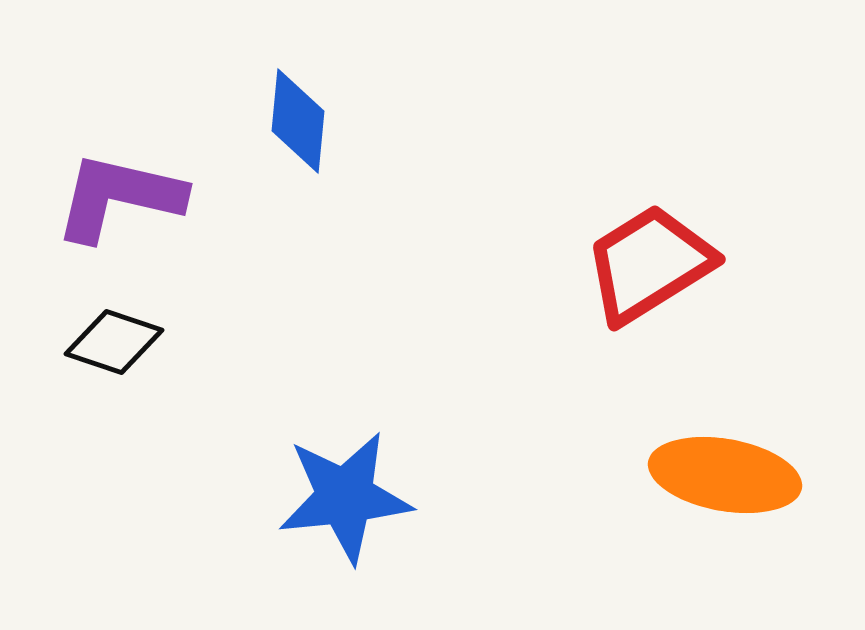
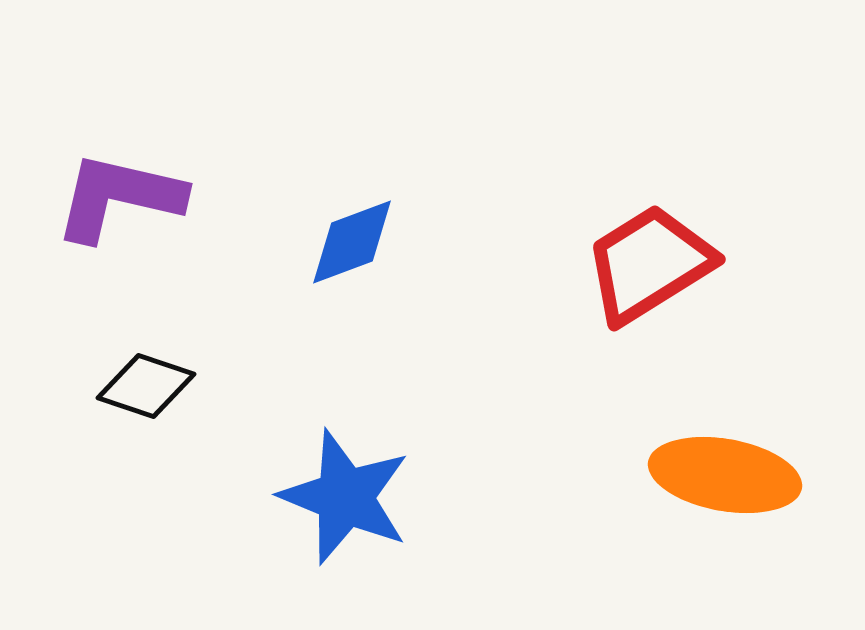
blue diamond: moved 54 px right, 121 px down; rotated 64 degrees clockwise
black diamond: moved 32 px right, 44 px down
blue star: rotated 28 degrees clockwise
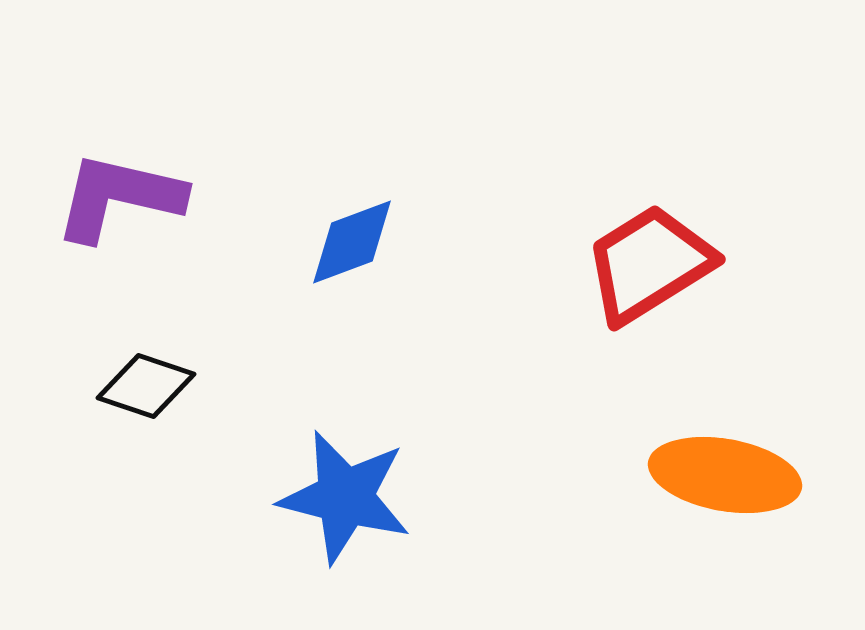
blue star: rotated 8 degrees counterclockwise
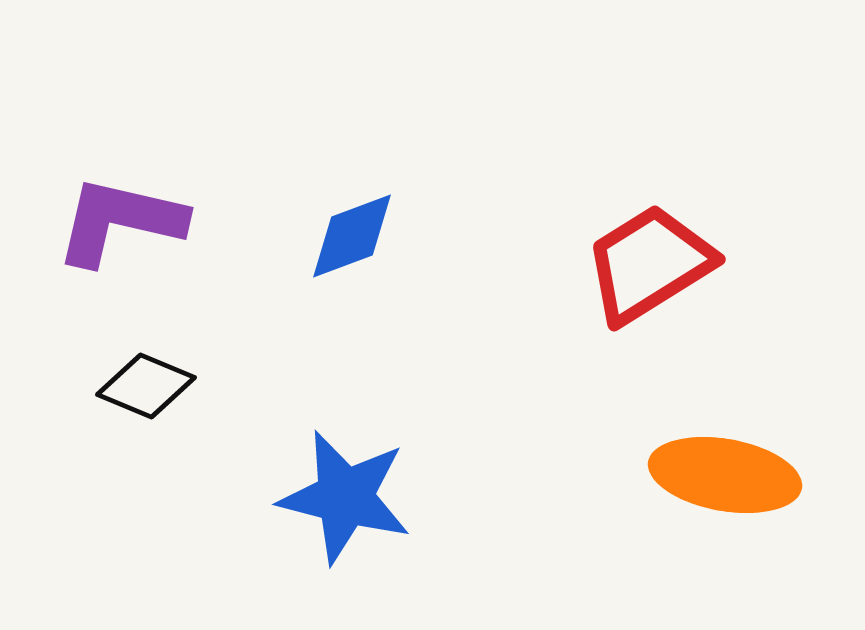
purple L-shape: moved 1 px right, 24 px down
blue diamond: moved 6 px up
black diamond: rotated 4 degrees clockwise
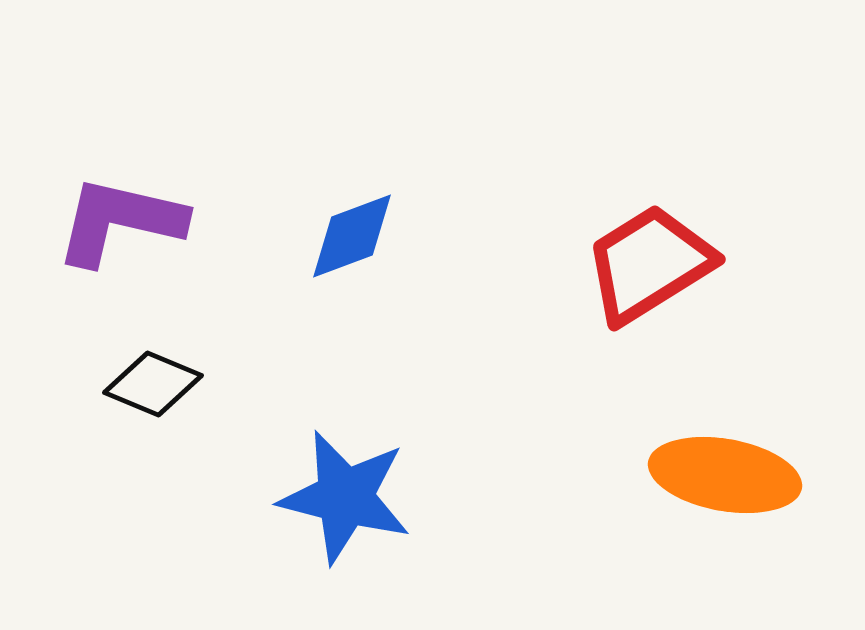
black diamond: moved 7 px right, 2 px up
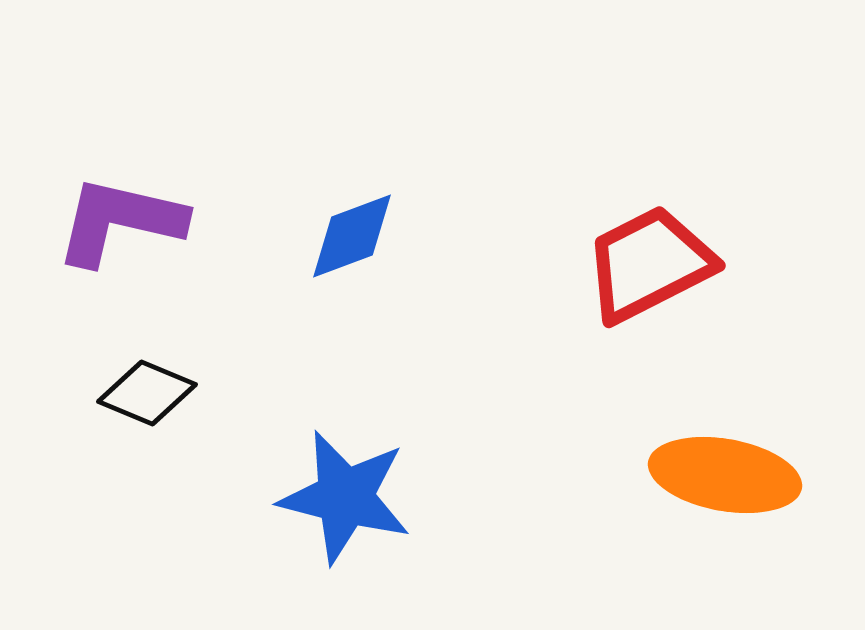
red trapezoid: rotated 5 degrees clockwise
black diamond: moved 6 px left, 9 px down
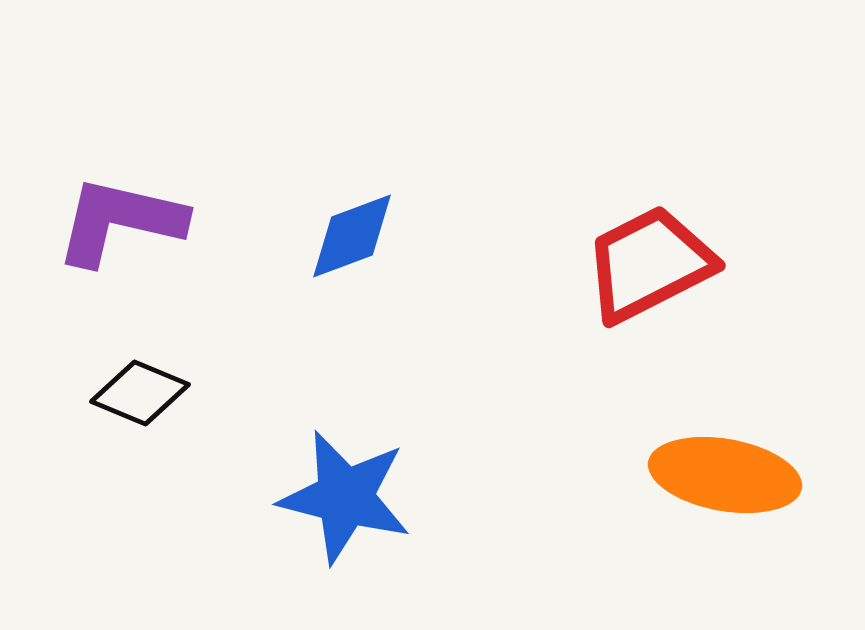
black diamond: moved 7 px left
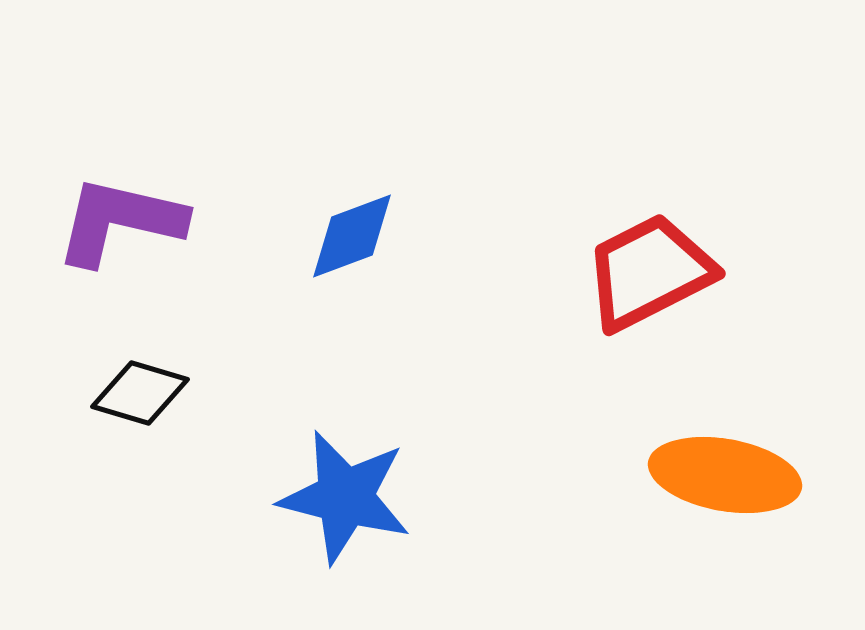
red trapezoid: moved 8 px down
black diamond: rotated 6 degrees counterclockwise
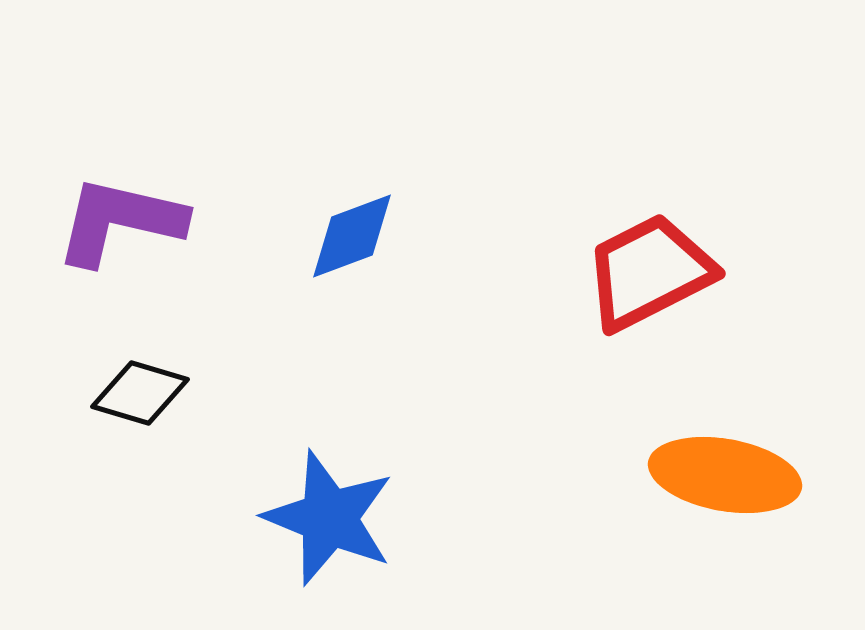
blue star: moved 16 px left, 21 px down; rotated 8 degrees clockwise
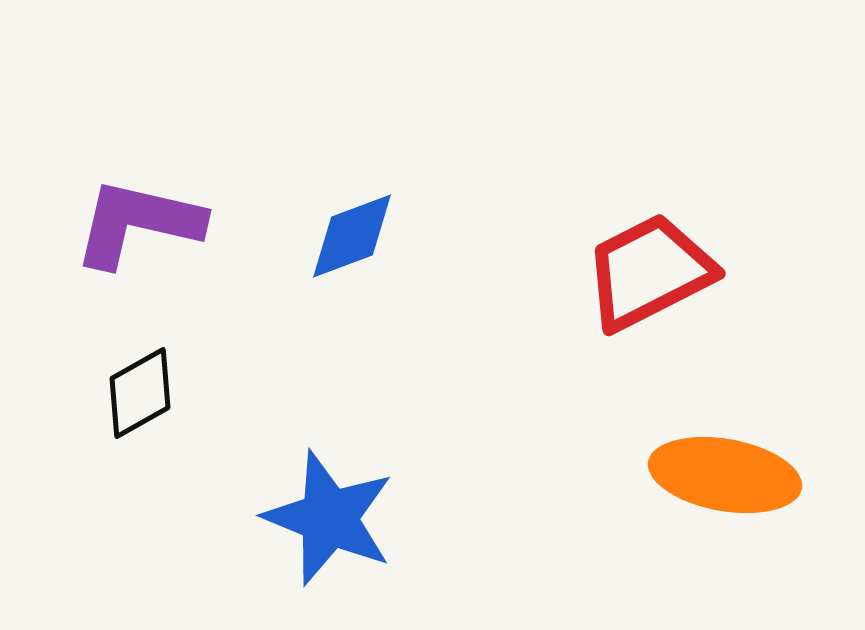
purple L-shape: moved 18 px right, 2 px down
black diamond: rotated 46 degrees counterclockwise
